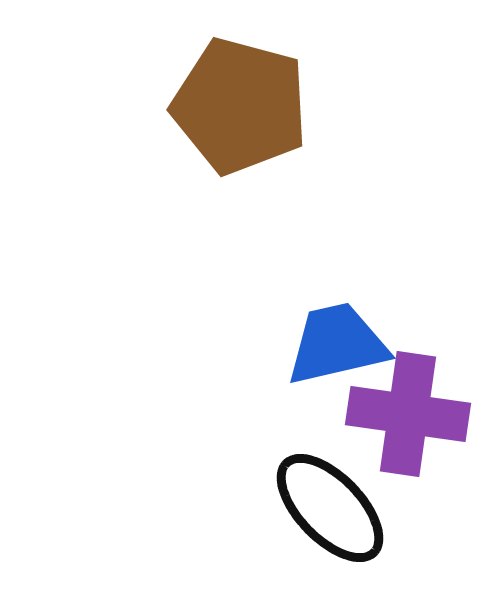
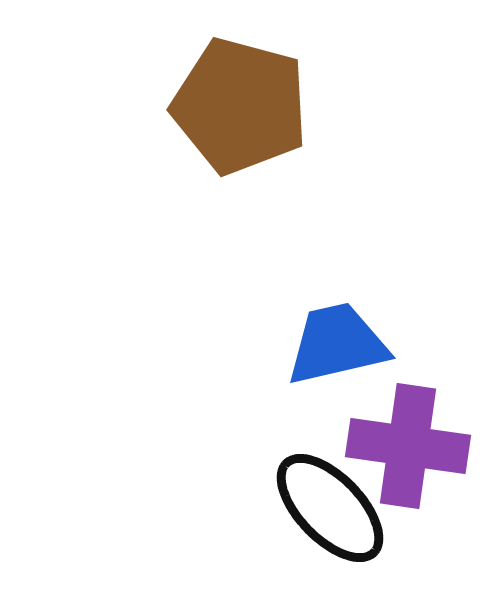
purple cross: moved 32 px down
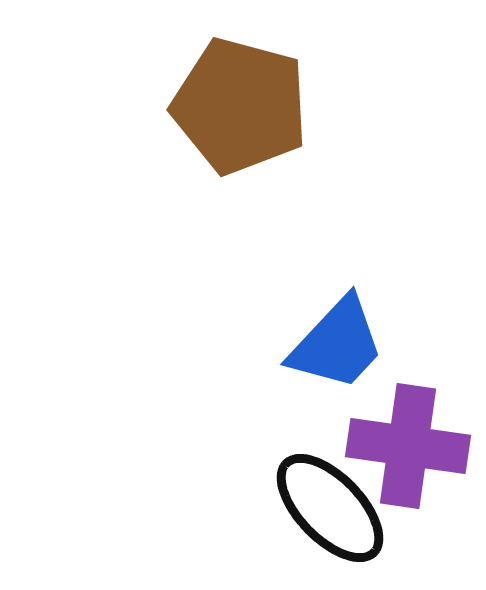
blue trapezoid: rotated 146 degrees clockwise
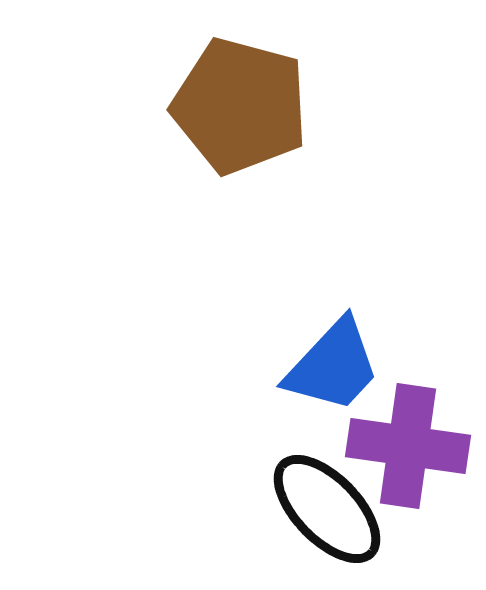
blue trapezoid: moved 4 px left, 22 px down
black ellipse: moved 3 px left, 1 px down
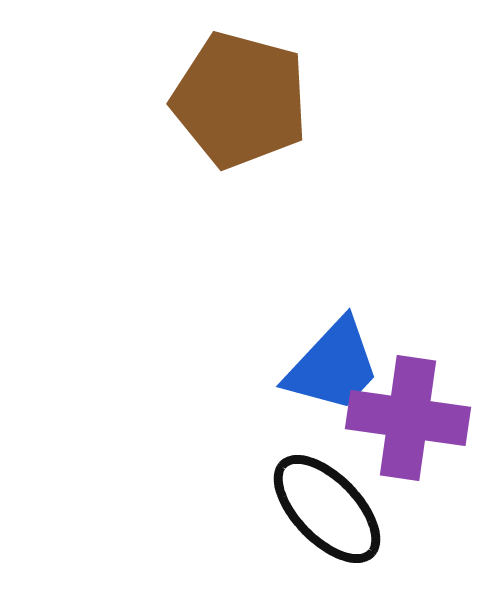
brown pentagon: moved 6 px up
purple cross: moved 28 px up
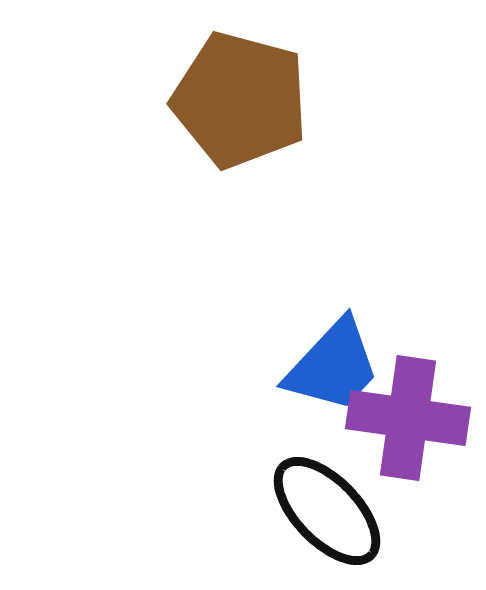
black ellipse: moved 2 px down
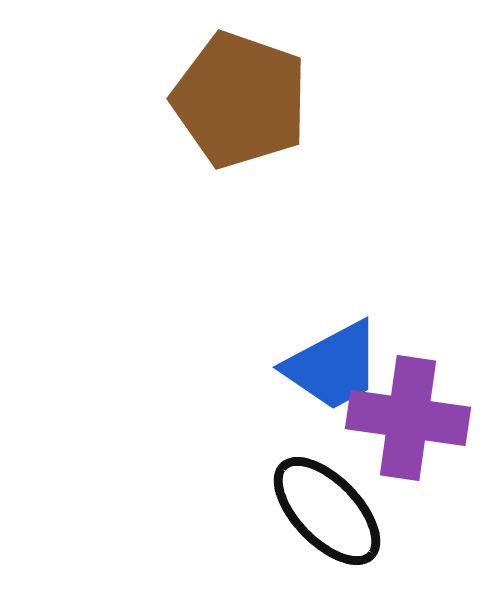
brown pentagon: rotated 4 degrees clockwise
blue trapezoid: rotated 19 degrees clockwise
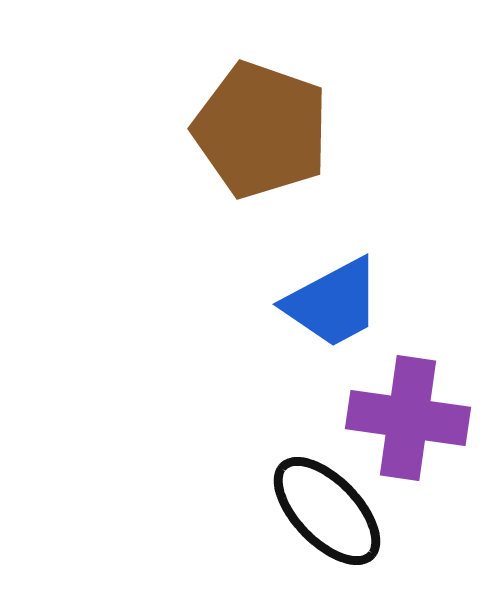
brown pentagon: moved 21 px right, 30 px down
blue trapezoid: moved 63 px up
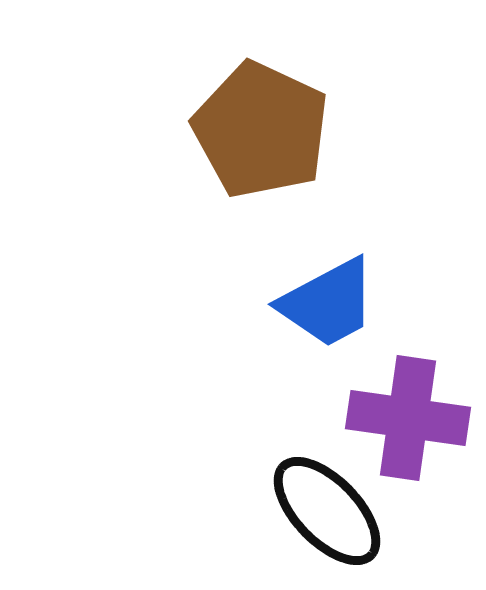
brown pentagon: rotated 6 degrees clockwise
blue trapezoid: moved 5 px left
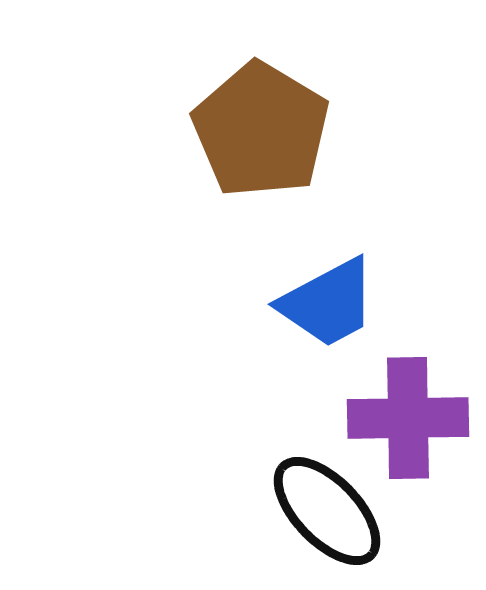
brown pentagon: rotated 6 degrees clockwise
purple cross: rotated 9 degrees counterclockwise
